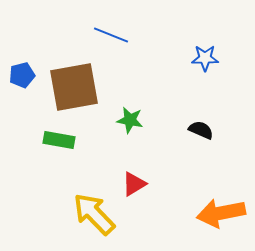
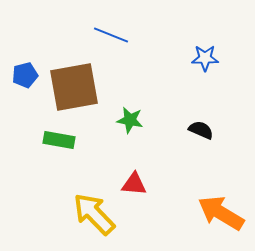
blue pentagon: moved 3 px right
red triangle: rotated 36 degrees clockwise
orange arrow: rotated 42 degrees clockwise
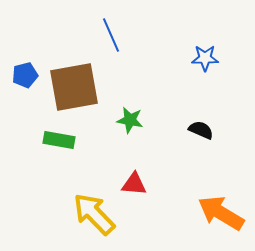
blue line: rotated 44 degrees clockwise
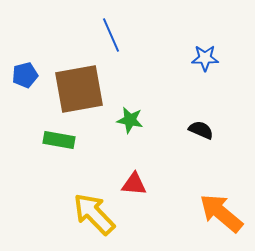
brown square: moved 5 px right, 2 px down
orange arrow: rotated 9 degrees clockwise
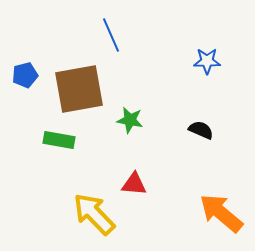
blue star: moved 2 px right, 3 px down
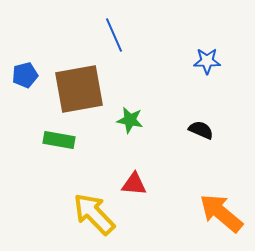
blue line: moved 3 px right
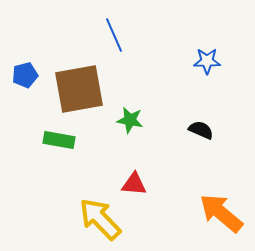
yellow arrow: moved 6 px right, 5 px down
